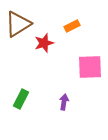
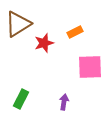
orange rectangle: moved 3 px right, 6 px down
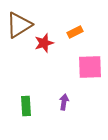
brown triangle: moved 1 px right, 1 px down
green rectangle: moved 5 px right, 7 px down; rotated 30 degrees counterclockwise
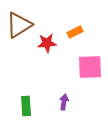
red star: moved 3 px right; rotated 12 degrees clockwise
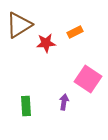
red star: moved 1 px left
pink square: moved 2 px left, 12 px down; rotated 36 degrees clockwise
